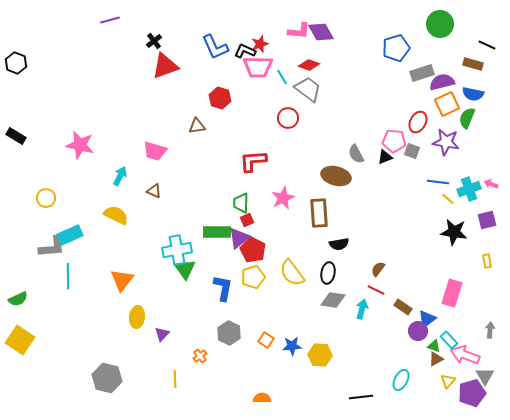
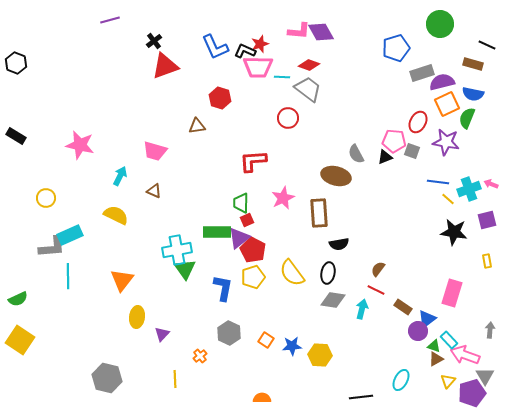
cyan line at (282, 77): rotated 56 degrees counterclockwise
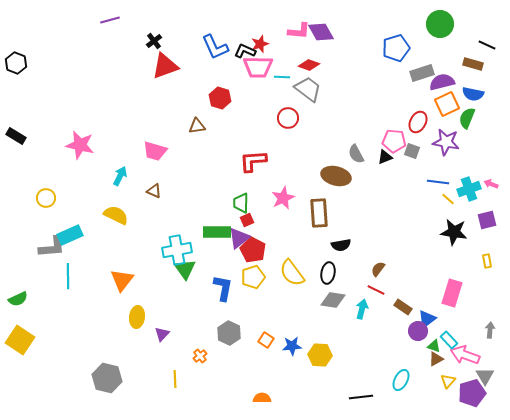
black semicircle at (339, 244): moved 2 px right, 1 px down
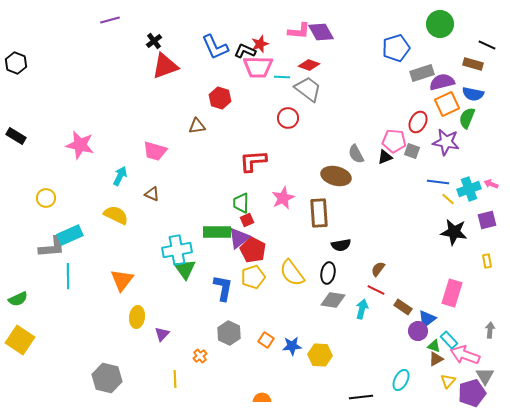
brown triangle at (154, 191): moved 2 px left, 3 px down
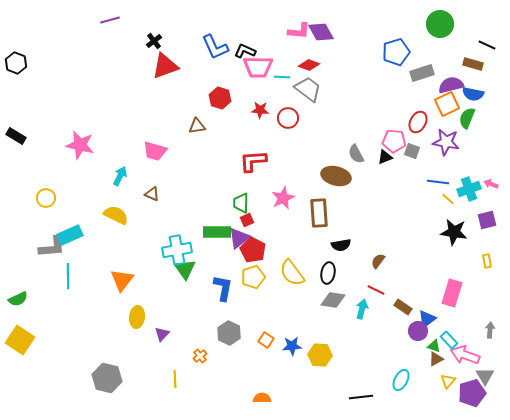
red star at (260, 44): moved 66 px down; rotated 24 degrees clockwise
blue pentagon at (396, 48): moved 4 px down
purple semicircle at (442, 82): moved 9 px right, 3 px down
brown semicircle at (378, 269): moved 8 px up
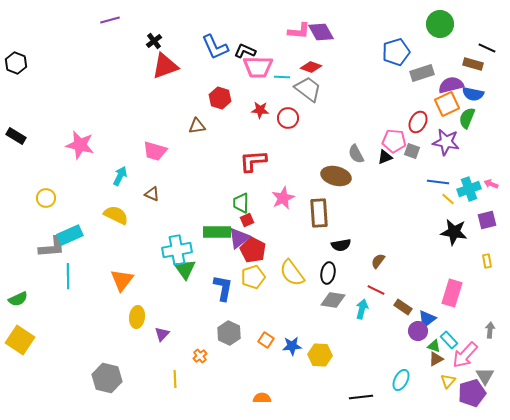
black line at (487, 45): moved 3 px down
red diamond at (309, 65): moved 2 px right, 2 px down
pink arrow at (465, 355): rotated 68 degrees counterclockwise
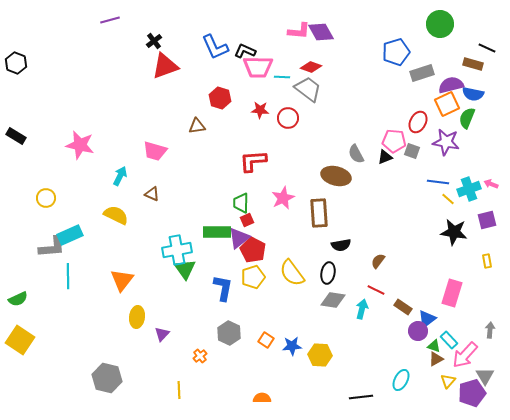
yellow line at (175, 379): moved 4 px right, 11 px down
